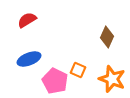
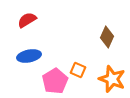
blue ellipse: moved 3 px up; rotated 10 degrees clockwise
pink pentagon: rotated 15 degrees clockwise
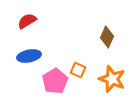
red semicircle: moved 1 px down
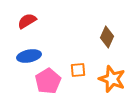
orange square: rotated 28 degrees counterclockwise
pink pentagon: moved 7 px left
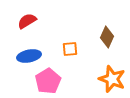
orange square: moved 8 px left, 21 px up
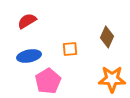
orange star: rotated 20 degrees counterclockwise
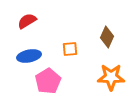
orange star: moved 1 px left, 2 px up
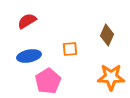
brown diamond: moved 2 px up
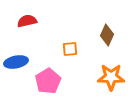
red semicircle: rotated 18 degrees clockwise
blue ellipse: moved 13 px left, 6 px down
